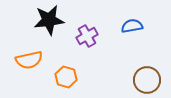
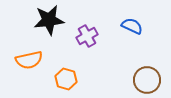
blue semicircle: rotated 35 degrees clockwise
orange hexagon: moved 2 px down
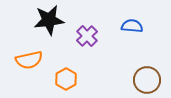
blue semicircle: rotated 20 degrees counterclockwise
purple cross: rotated 15 degrees counterclockwise
orange hexagon: rotated 15 degrees clockwise
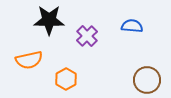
black star: rotated 8 degrees clockwise
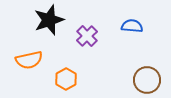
black star: rotated 20 degrees counterclockwise
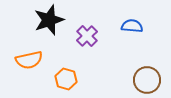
orange hexagon: rotated 15 degrees counterclockwise
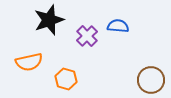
blue semicircle: moved 14 px left
orange semicircle: moved 2 px down
brown circle: moved 4 px right
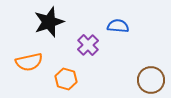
black star: moved 2 px down
purple cross: moved 1 px right, 9 px down
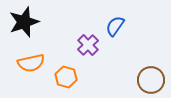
black star: moved 25 px left
blue semicircle: moved 3 px left; rotated 60 degrees counterclockwise
orange semicircle: moved 2 px right, 1 px down
orange hexagon: moved 2 px up
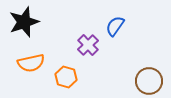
brown circle: moved 2 px left, 1 px down
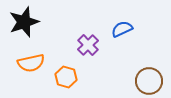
blue semicircle: moved 7 px right, 3 px down; rotated 30 degrees clockwise
